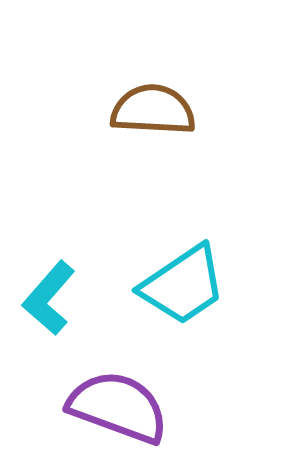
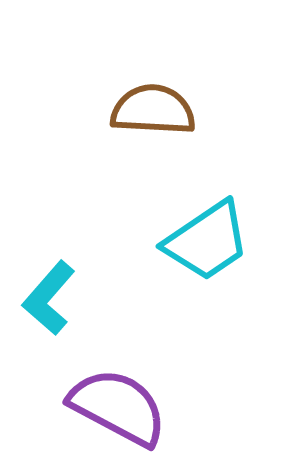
cyan trapezoid: moved 24 px right, 44 px up
purple semicircle: rotated 8 degrees clockwise
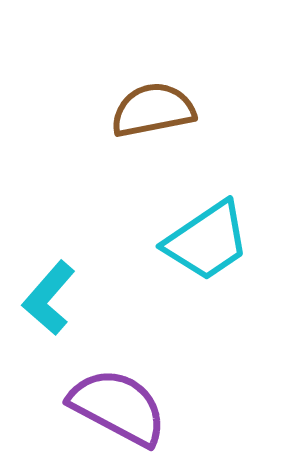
brown semicircle: rotated 14 degrees counterclockwise
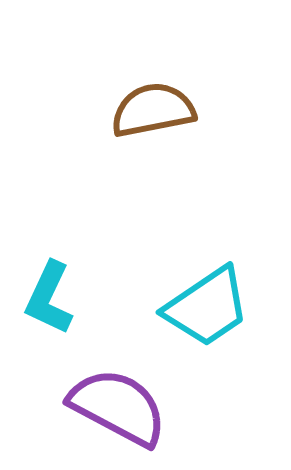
cyan trapezoid: moved 66 px down
cyan L-shape: rotated 16 degrees counterclockwise
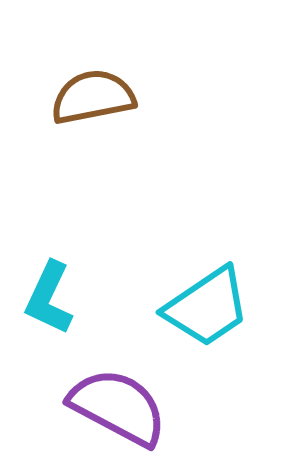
brown semicircle: moved 60 px left, 13 px up
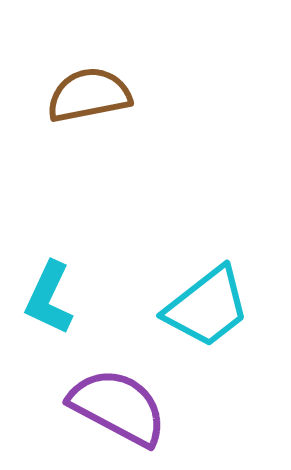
brown semicircle: moved 4 px left, 2 px up
cyan trapezoid: rotated 4 degrees counterclockwise
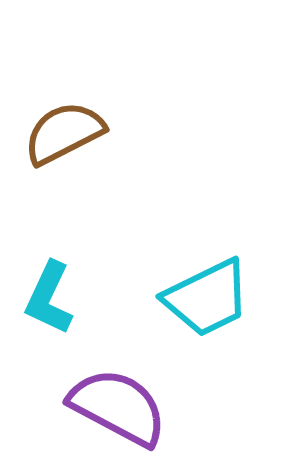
brown semicircle: moved 25 px left, 38 px down; rotated 16 degrees counterclockwise
cyan trapezoid: moved 9 px up; rotated 12 degrees clockwise
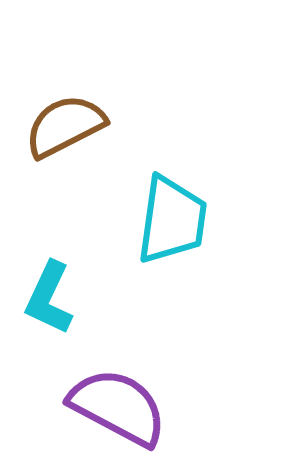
brown semicircle: moved 1 px right, 7 px up
cyan trapezoid: moved 35 px left, 78 px up; rotated 56 degrees counterclockwise
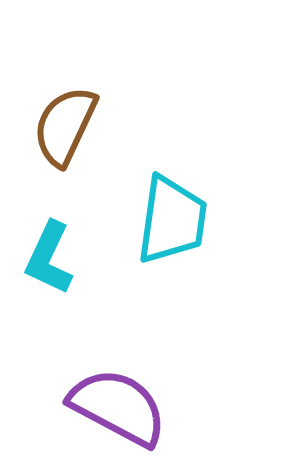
brown semicircle: rotated 38 degrees counterclockwise
cyan L-shape: moved 40 px up
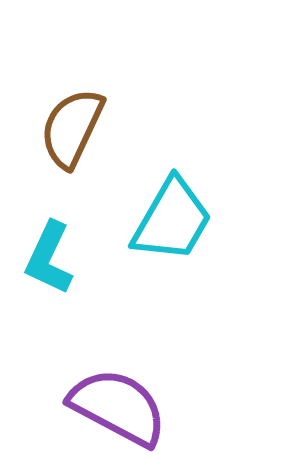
brown semicircle: moved 7 px right, 2 px down
cyan trapezoid: rotated 22 degrees clockwise
